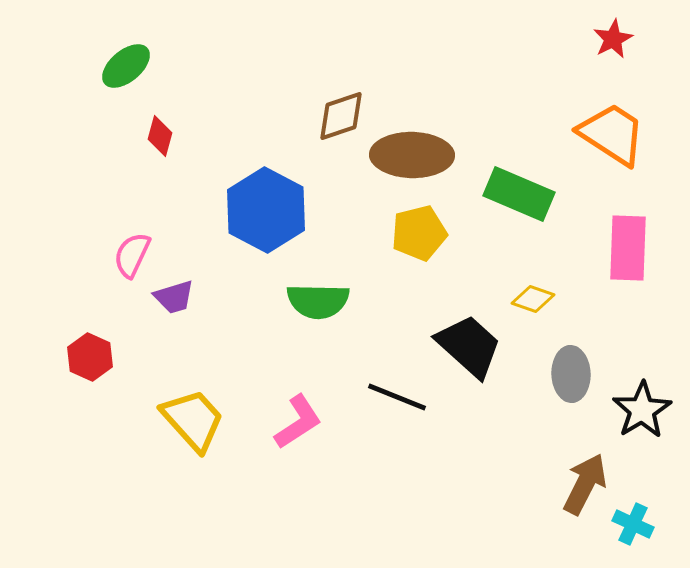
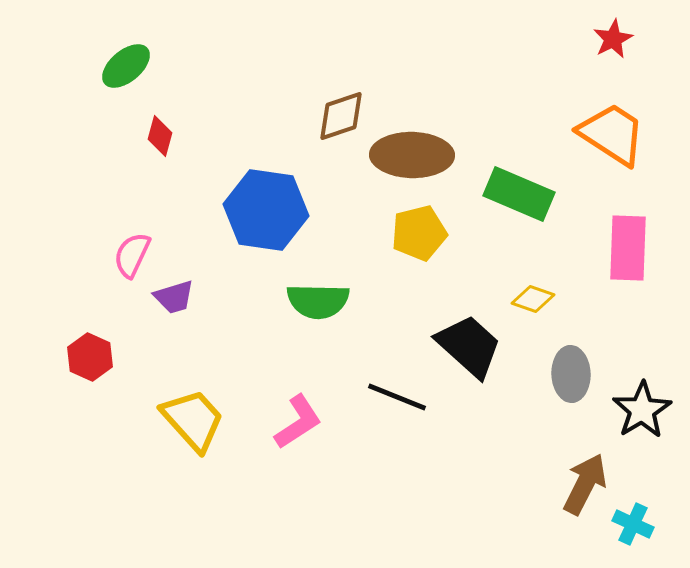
blue hexagon: rotated 20 degrees counterclockwise
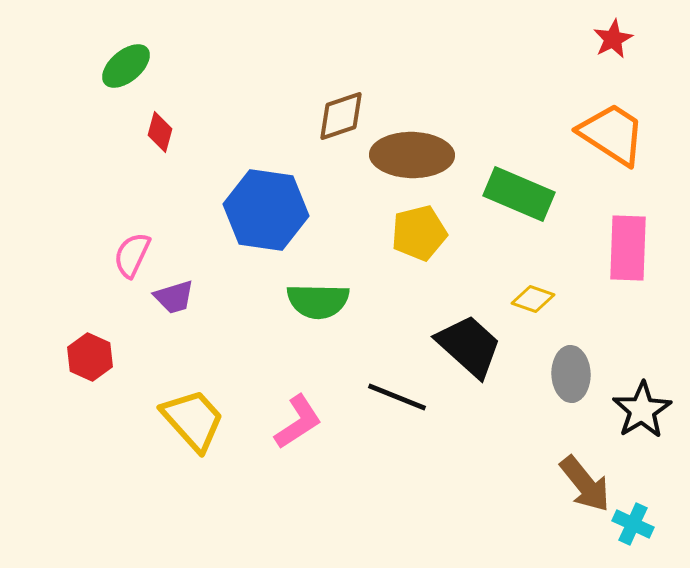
red diamond: moved 4 px up
brown arrow: rotated 114 degrees clockwise
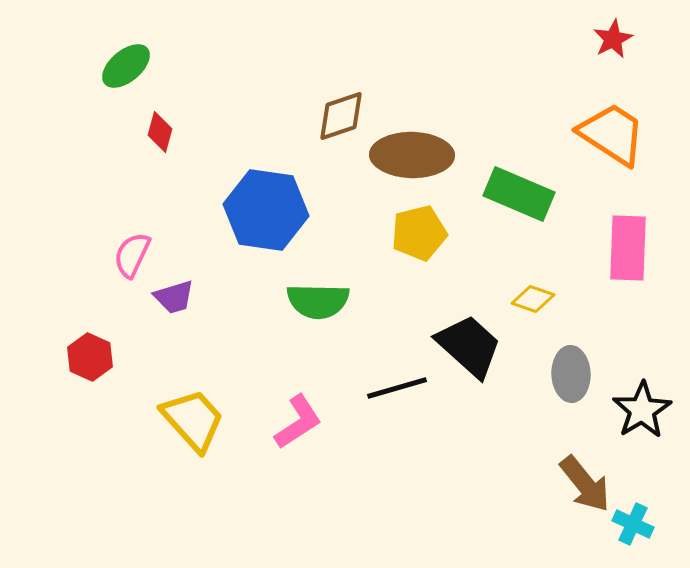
black line: moved 9 px up; rotated 38 degrees counterclockwise
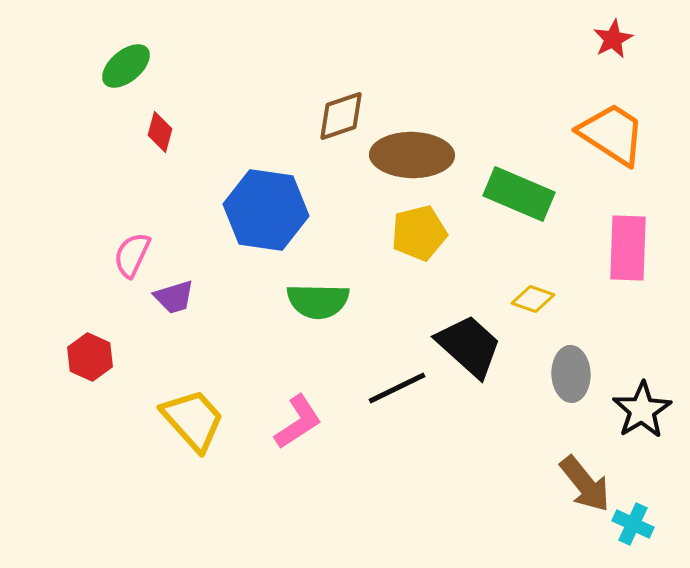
black line: rotated 10 degrees counterclockwise
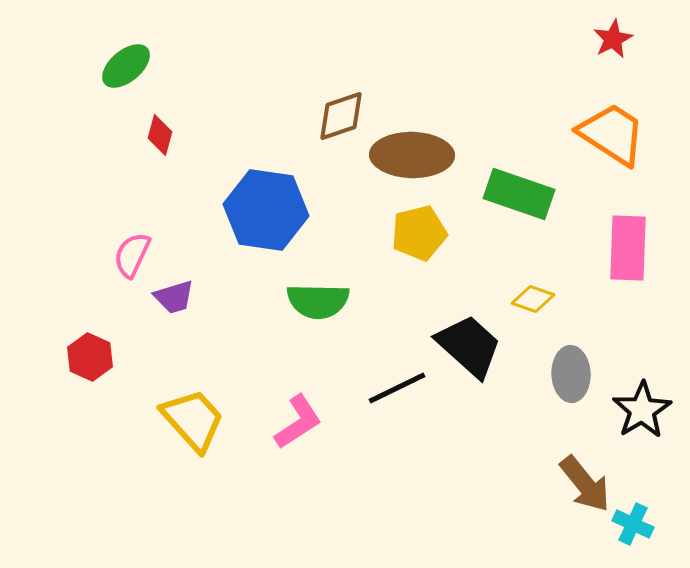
red diamond: moved 3 px down
green rectangle: rotated 4 degrees counterclockwise
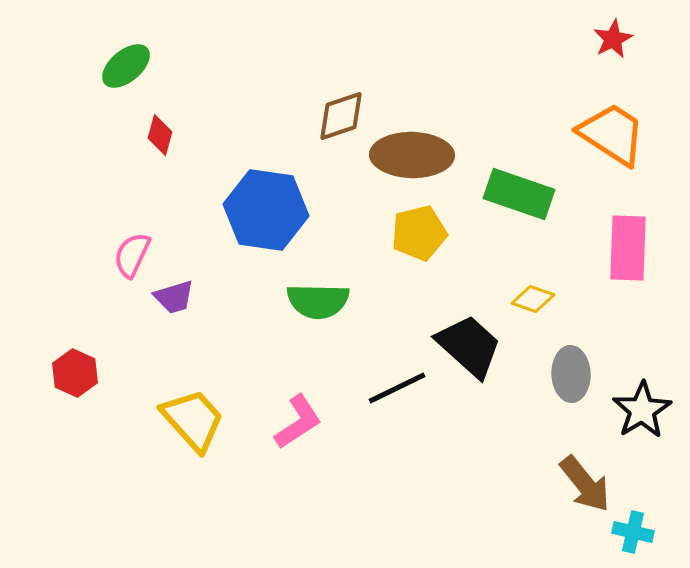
red hexagon: moved 15 px left, 16 px down
cyan cross: moved 8 px down; rotated 12 degrees counterclockwise
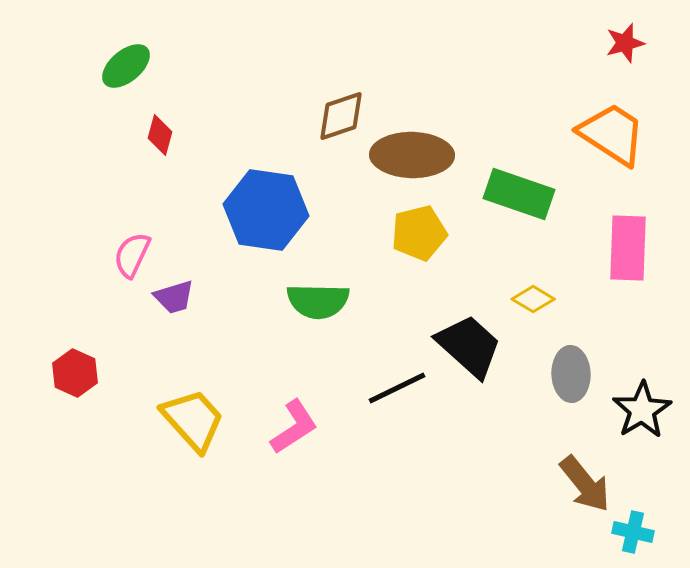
red star: moved 12 px right, 4 px down; rotated 12 degrees clockwise
yellow diamond: rotated 12 degrees clockwise
pink L-shape: moved 4 px left, 5 px down
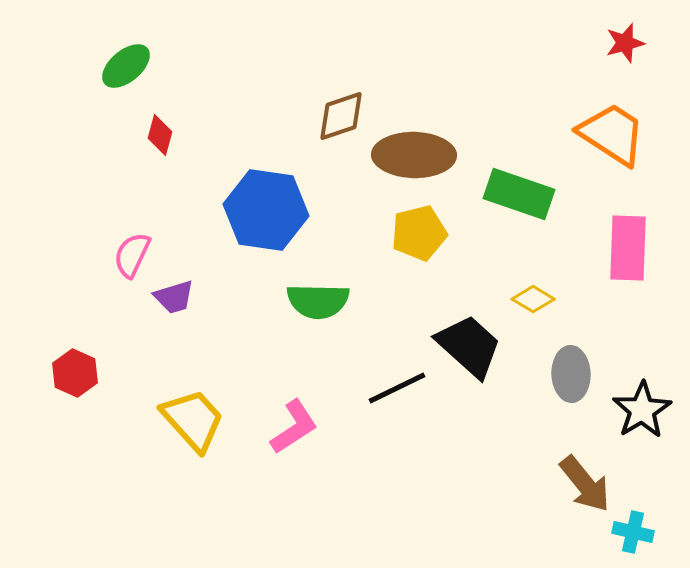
brown ellipse: moved 2 px right
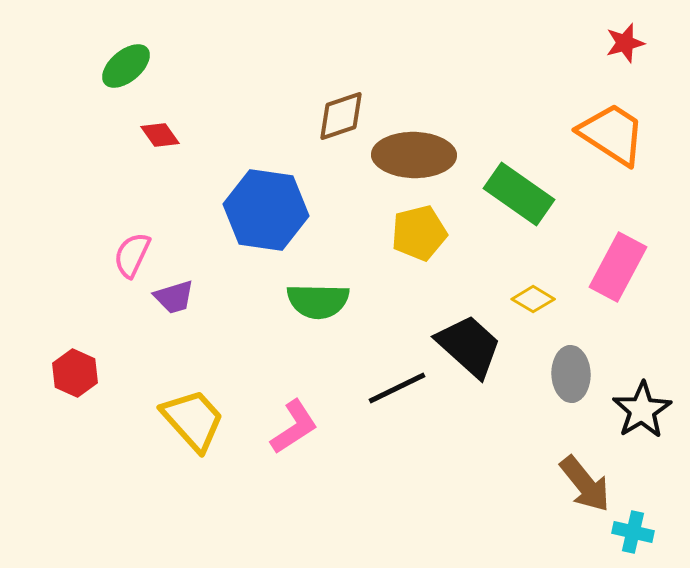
red diamond: rotated 51 degrees counterclockwise
green rectangle: rotated 16 degrees clockwise
pink rectangle: moved 10 px left, 19 px down; rotated 26 degrees clockwise
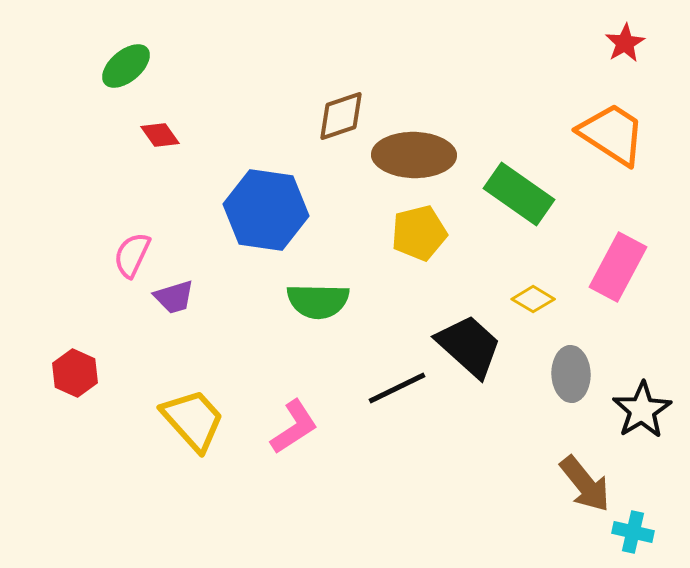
red star: rotated 15 degrees counterclockwise
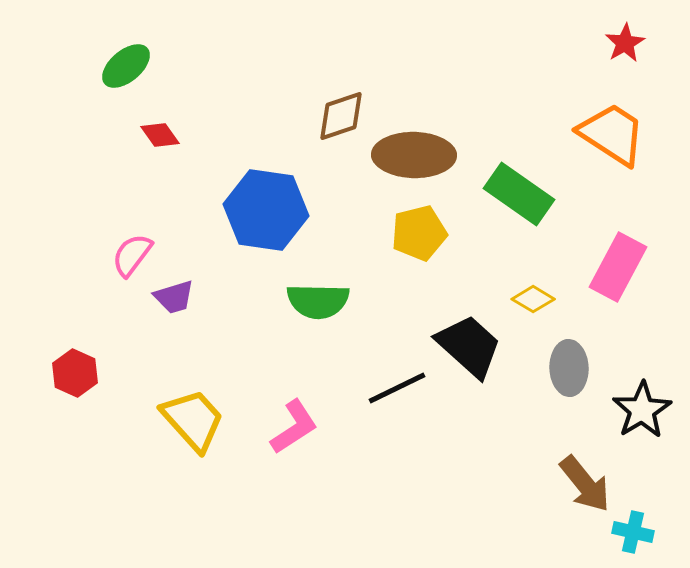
pink semicircle: rotated 12 degrees clockwise
gray ellipse: moved 2 px left, 6 px up
